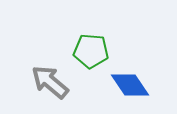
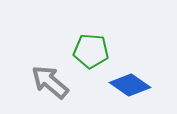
blue diamond: rotated 21 degrees counterclockwise
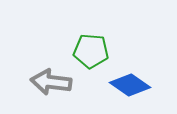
gray arrow: moved 1 px right; rotated 33 degrees counterclockwise
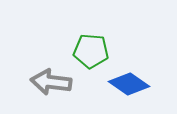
blue diamond: moved 1 px left, 1 px up
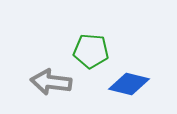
blue diamond: rotated 21 degrees counterclockwise
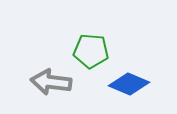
blue diamond: rotated 9 degrees clockwise
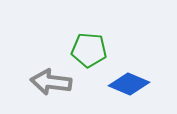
green pentagon: moved 2 px left, 1 px up
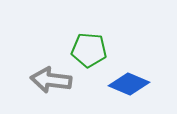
gray arrow: moved 2 px up
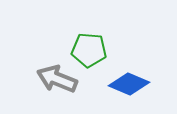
gray arrow: moved 6 px right, 1 px up; rotated 15 degrees clockwise
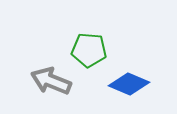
gray arrow: moved 6 px left, 2 px down
